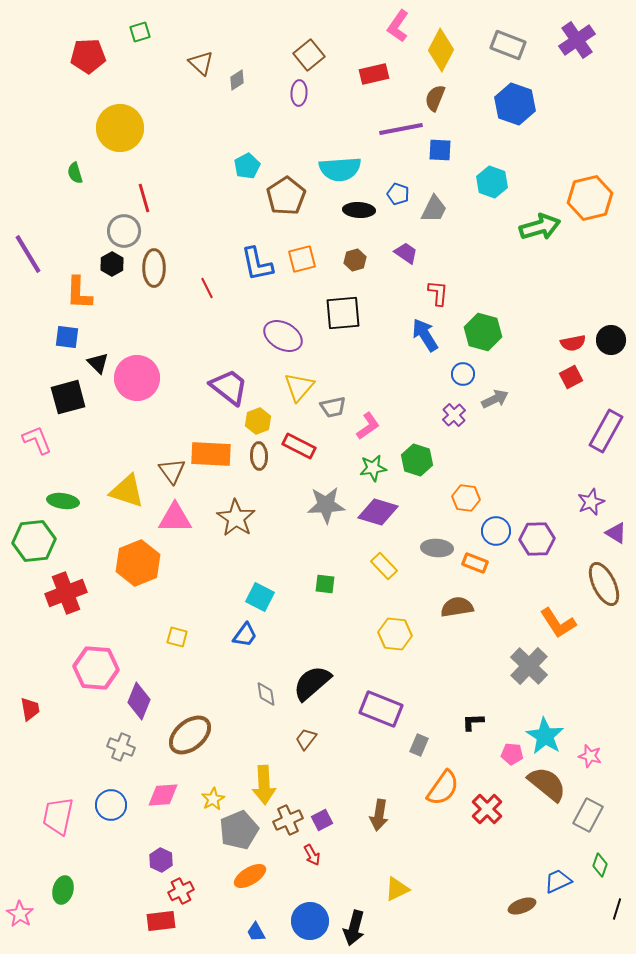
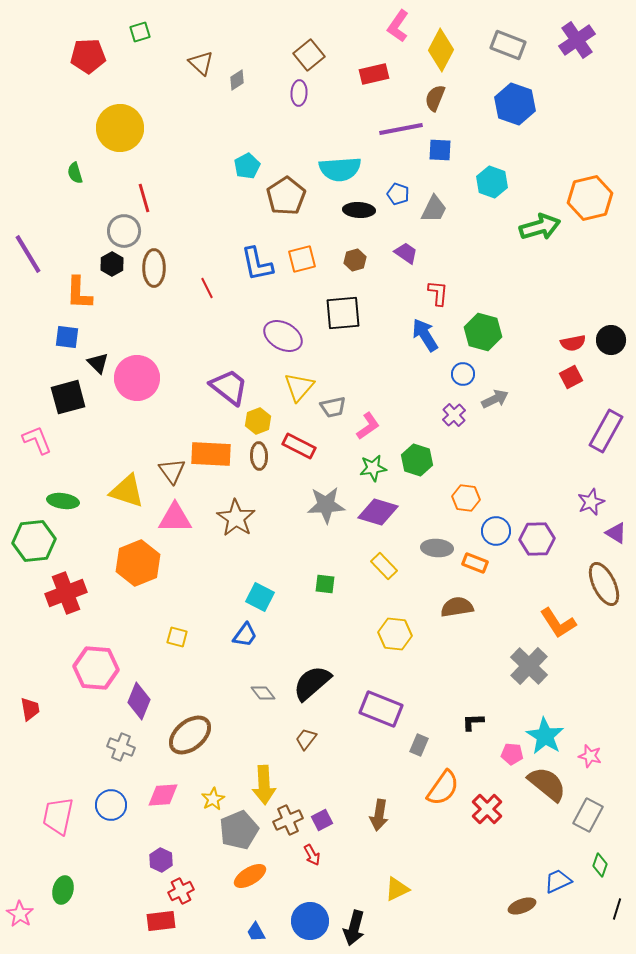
gray diamond at (266, 694): moved 3 px left, 1 px up; rotated 30 degrees counterclockwise
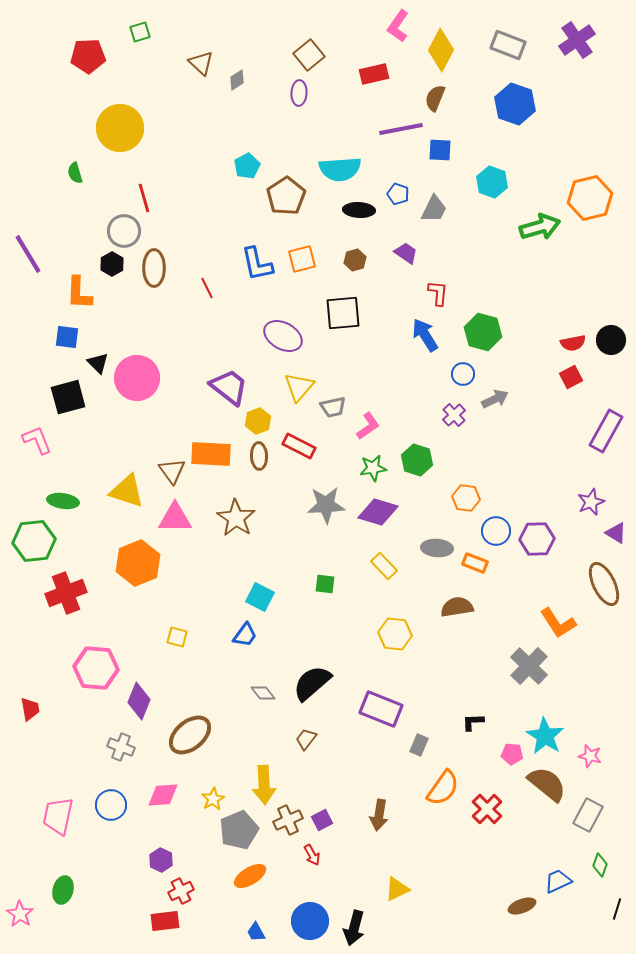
red rectangle at (161, 921): moved 4 px right
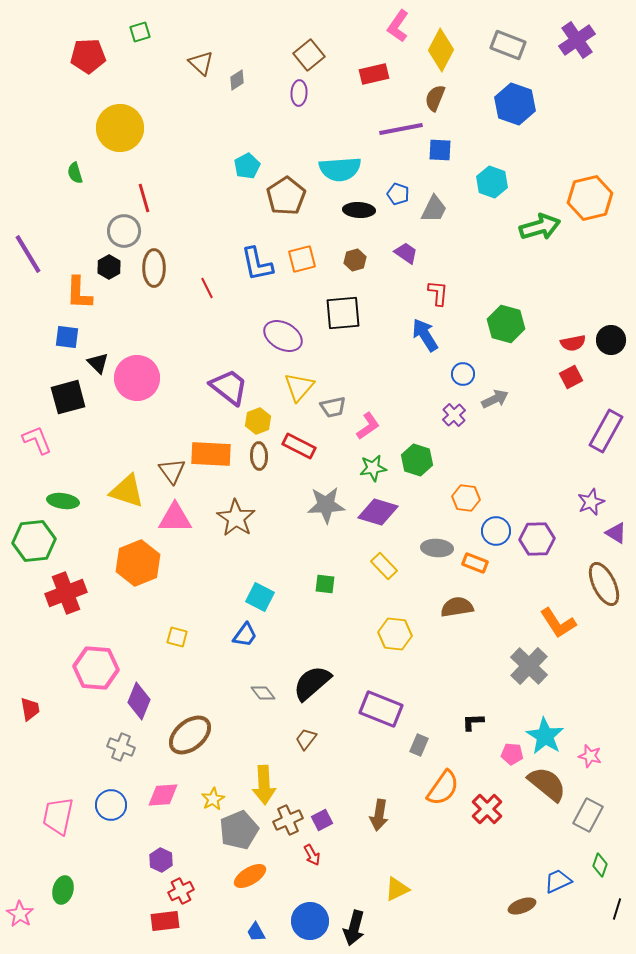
black hexagon at (112, 264): moved 3 px left, 3 px down
green hexagon at (483, 332): moved 23 px right, 8 px up
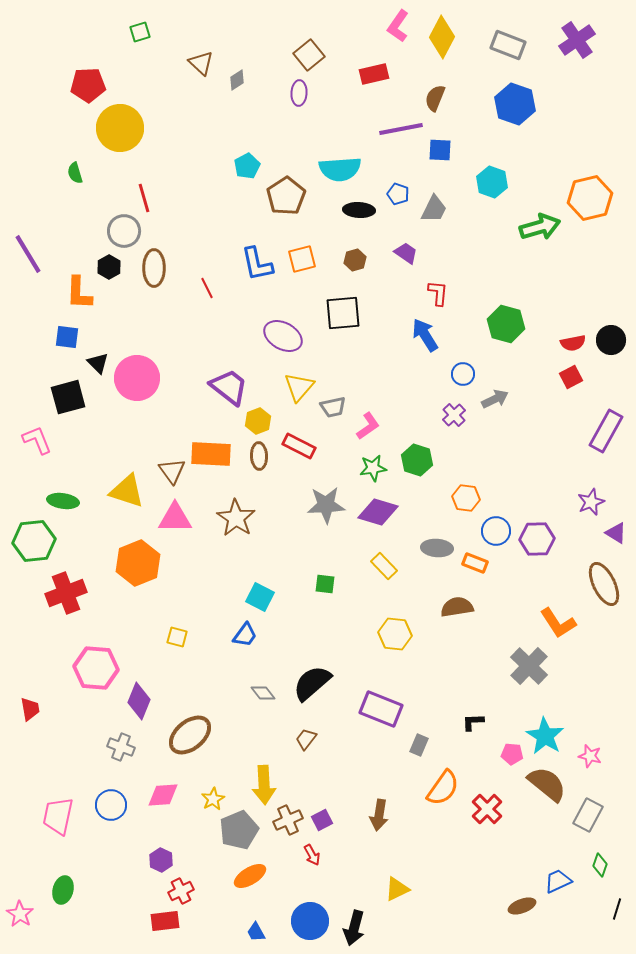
yellow diamond at (441, 50): moved 1 px right, 13 px up
red pentagon at (88, 56): moved 29 px down
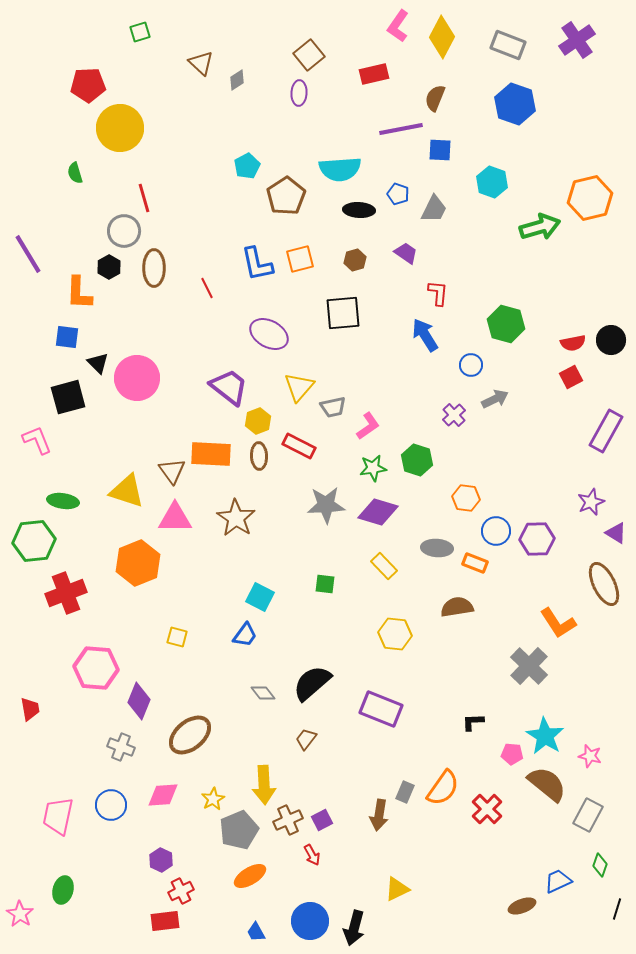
orange square at (302, 259): moved 2 px left
purple ellipse at (283, 336): moved 14 px left, 2 px up
blue circle at (463, 374): moved 8 px right, 9 px up
gray rectangle at (419, 745): moved 14 px left, 47 px down
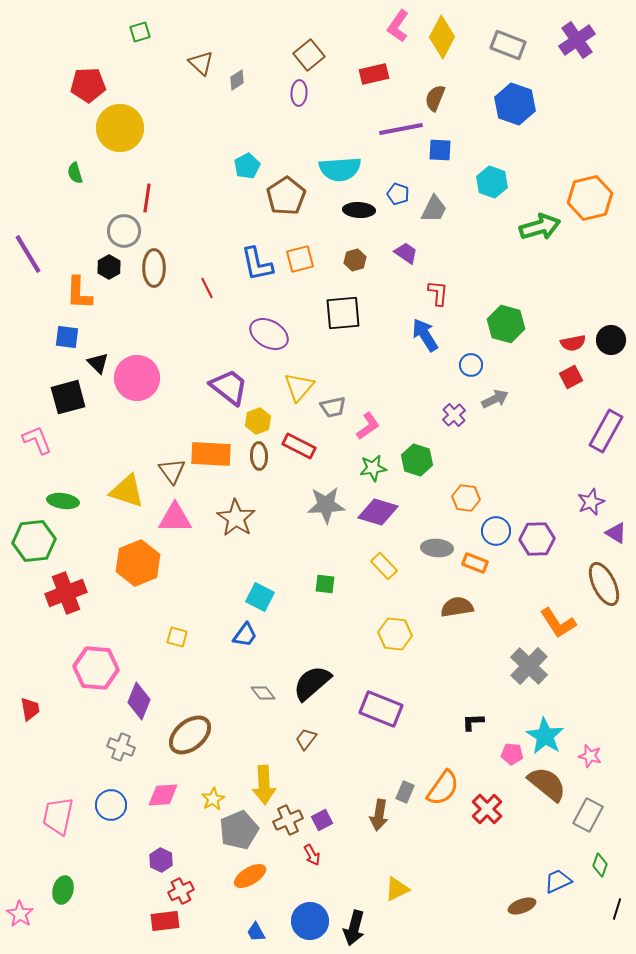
red line at (144, 198): moved 3 px right; rotated 24 degrees clockwise
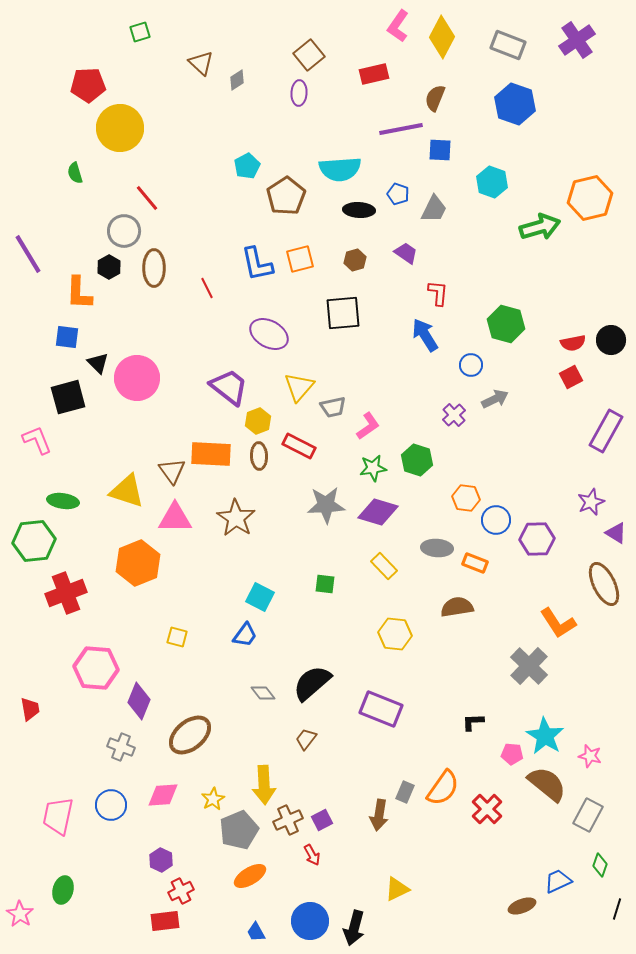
red line at (147, 198): rotated 48 degrees counterclockwise
blue circle at (496, 531): moved 11 px up
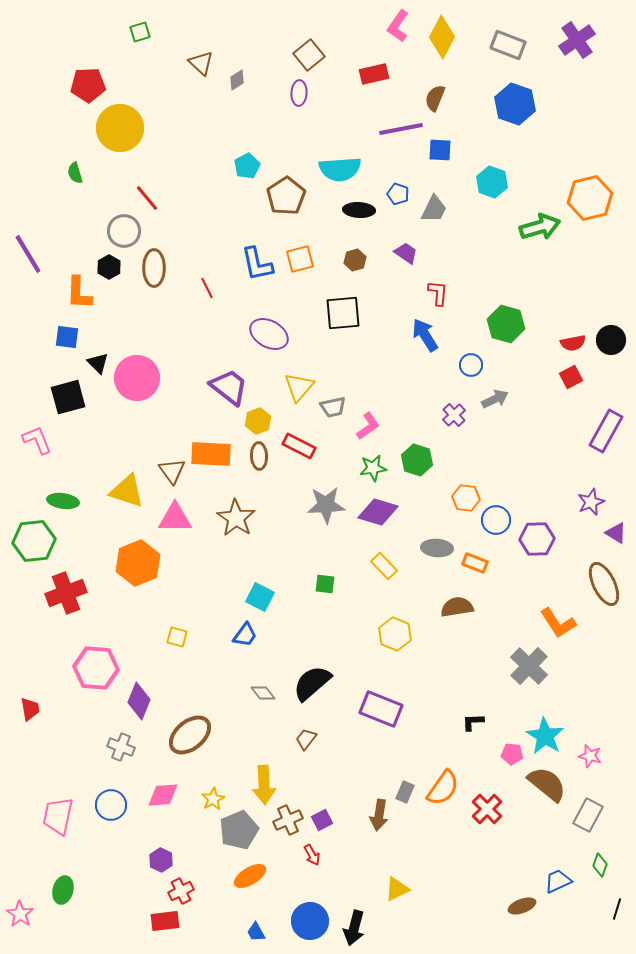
yellow hexagon at (395, 634): rotated 16 degrees clockwise
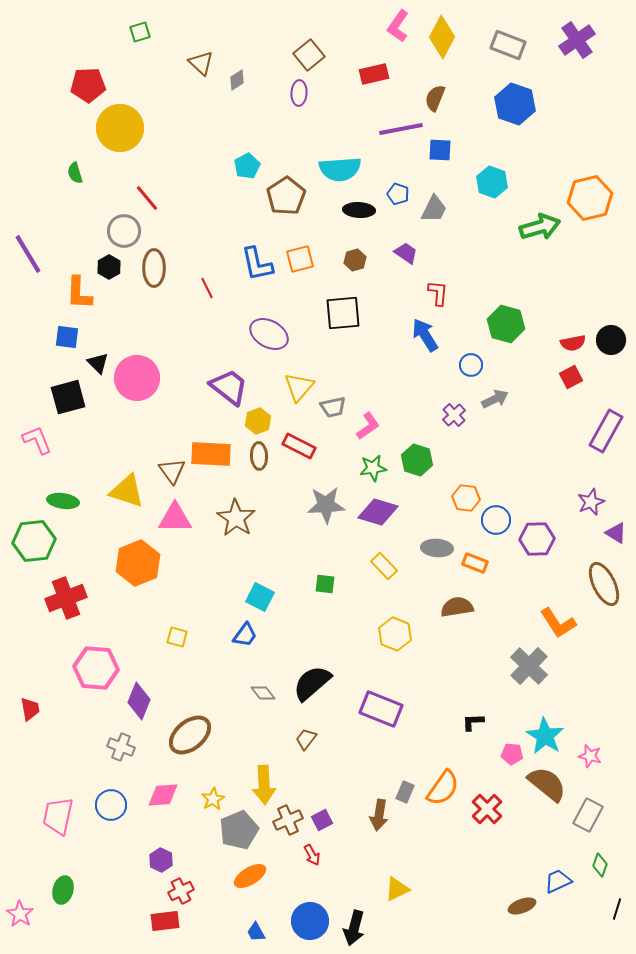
red cross at (66, 593): moved 5 px down
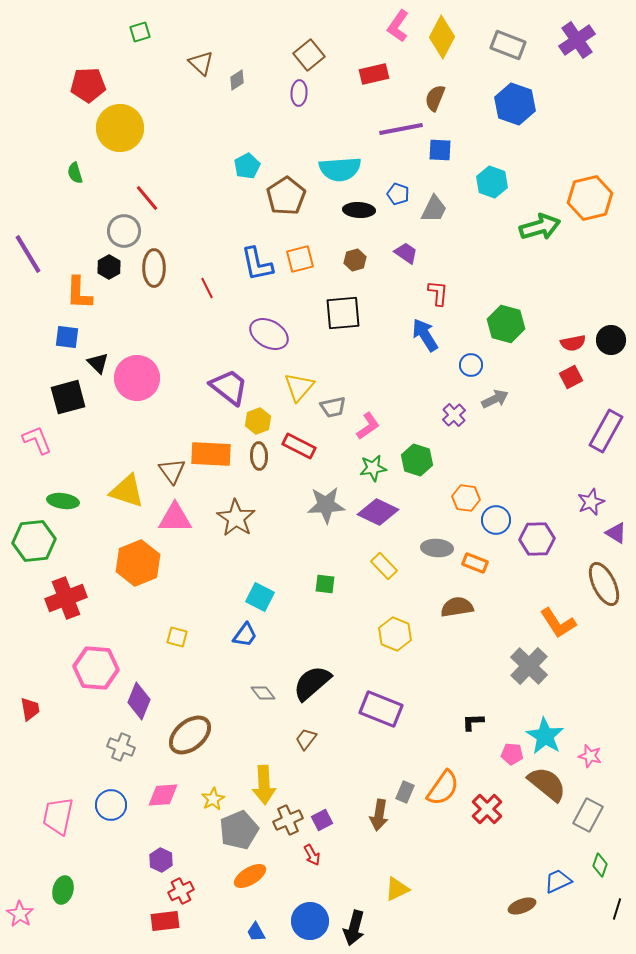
purple diamond at (378, 512): rotated 9 degrees clockwise
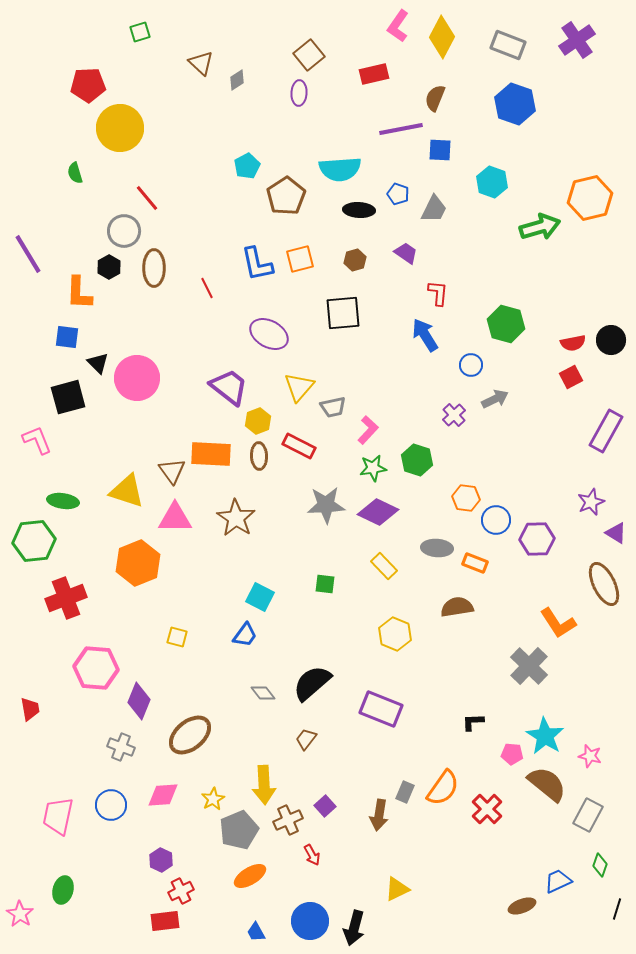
pink L-shape at (368, 426): moved 4 px down; rotated 12 degrees counterclockwise
purple square at (322, 820): moved 3 px right, 14 px up; rotated 15 degrees counterclockwise
